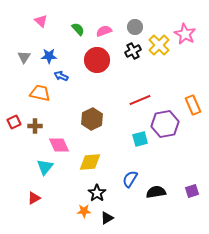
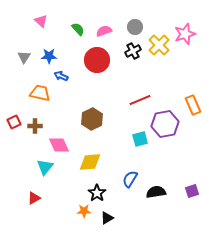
pink star: rotated 25 degrees clockwise
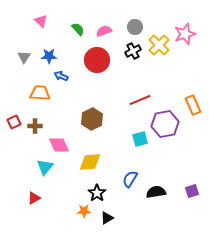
orange trapezoid: rotated 10 degrees counterclockwise
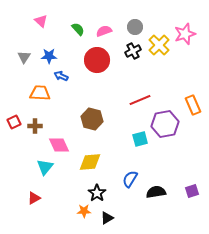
brown hexagon: rotated 20 degrees counterclockwise
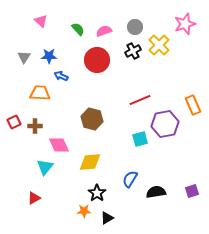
pink star: moved 10 px up
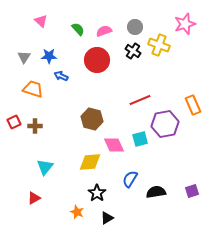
yellow cross: rotated 25 degrees counterclockwise
black cross: rotated 28 degrees counterclockwise
orange trapezoid: moved 7 px left, 4 px up; rotated 15 degrees clockwise
pink diamond: moved 55 px right
orange star: moved 7 px left, 1 px down; rotated 24 degrees clockwise
